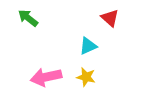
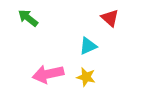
pink arrow: moved 2 px right, 3 px up
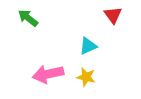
red triangle: moved 3 px right, 3 px up; rotated 12 degrees clockwise
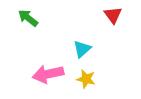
cyan triangle: moved 6 px left, 3 px down; rotated 18 degrees counterclockwise
yellow star: moved 2 px down
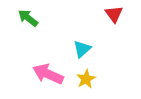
red triangle: moved 1 px right, 1 px up
pink arrow: rotated 36 degrees clockwise
yellow star: rotated 30 degrees clockwise
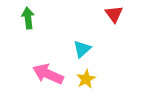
green arrow: rotated 45 degrees clockwise
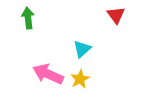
red triangle: moved 2 px right, 1 px down
yellow star: moved 6 px left
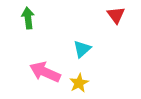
pink arrow: moved 3 px left, 2 px up
yellow star: moved 1 px left, 4 px down
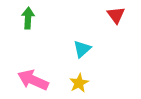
green arrow: rotated 10 degrees clockwise
pink arrow: moved 12 px left, 8 px down
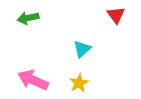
green arrow: rotated 105 degrees counterclockwise
